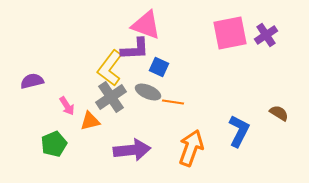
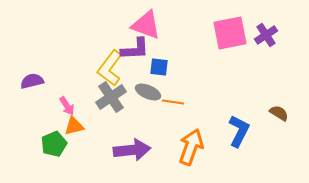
blue square: rotated 18 degrees counterclockwise
orange triangle: moved 16 px left, 5 px down
orange arrow: moved 1 px up
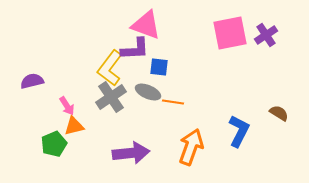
purple arrow: moved 1 px left, 3 px down
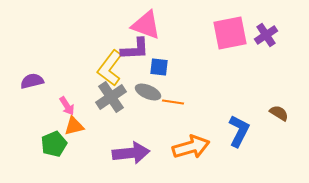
orange arrow: rotated 54 degrees clockwise
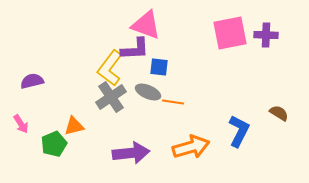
purple cross: rotated 35 degrees clockwise
pink arrow: moved 46 px left, 18 px down
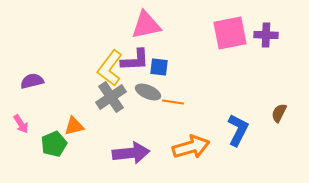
pink triangle: rotated 32 degrees counterclockwise
purple L-shape: moved 11 px down
brown semicircle: rotated 96 degrees counterclockwise
blue L-shape: moved 1 px left, 1 px up
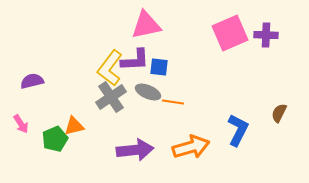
pink square: rotated 12 degrees counterclockwise
green pentagon: moved 1 px right, 5 px up
purple arrow: moved 4 px right, 3 px up
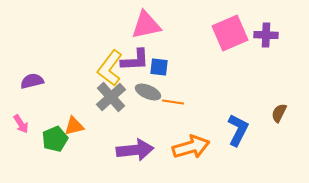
gray cross: rotated 8 degrees counterclockwise
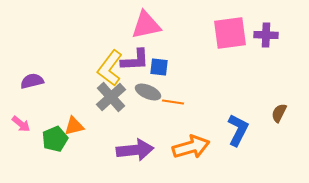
pink square: rotated 15 degrees clockwise
pink arrow: rotated 18 degrees counterclockwise
